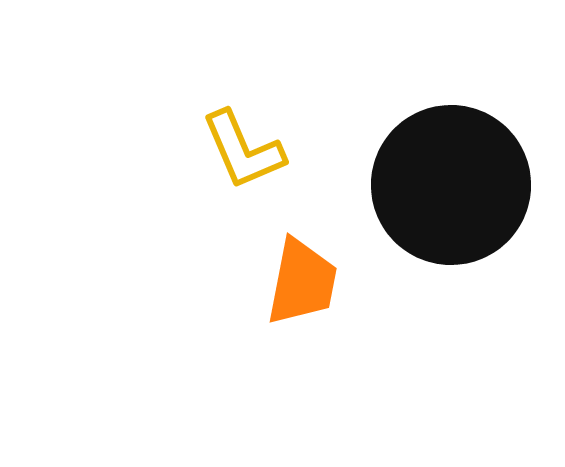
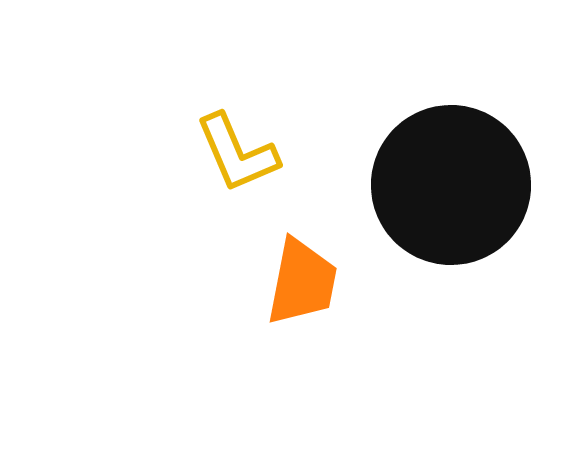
yellow L-shape: moved 6 px left, 3 px down
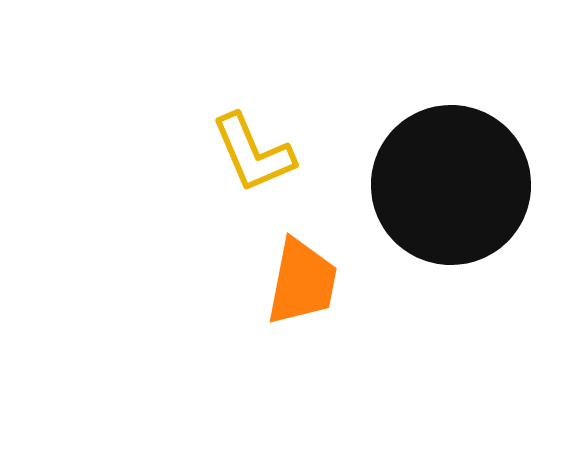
yellow L-shape: moved 16 px right
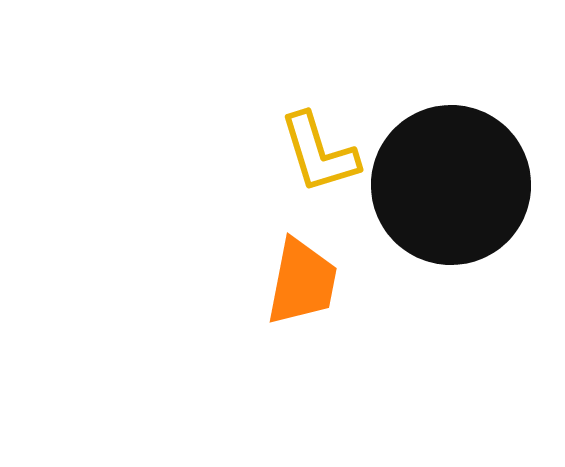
yellow L-shape: moved 66 px right; rotated 6 degrees clockwise
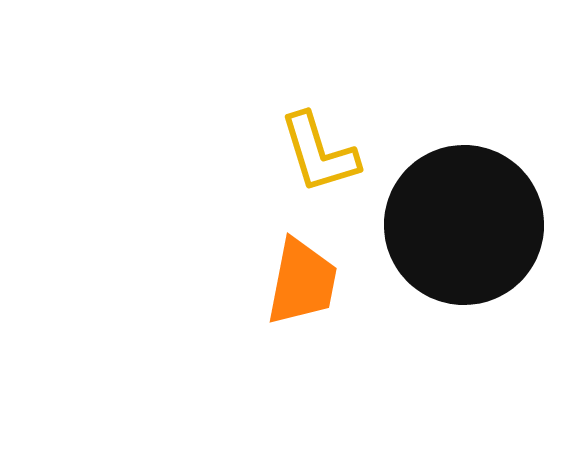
black circle: moved 13 px right, 40 px down
